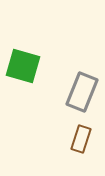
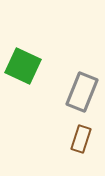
green square: rotated 9 degrees clockwise
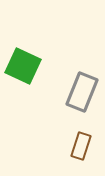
brown rectangle: moved 7 px down
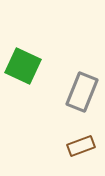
brown rectangle: rotated 52 degrees clockwise
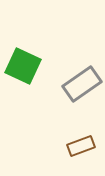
gray rectangle: moved 8 px up; rotated 33 degrees clockwise
